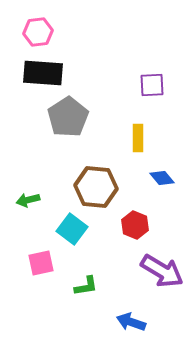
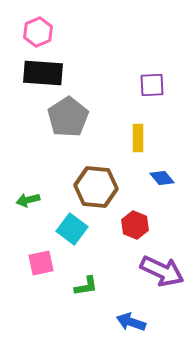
pink hexagon: rotated 16 degrees counterclockwise
purple arrow: rotated 6 degrees counterclockwise
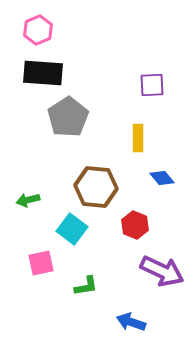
pink hexagon: moved 2 px up
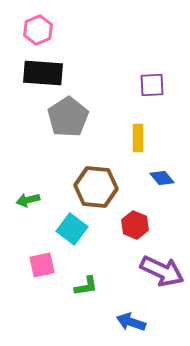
pink square: moved 1 px right, 2 px down
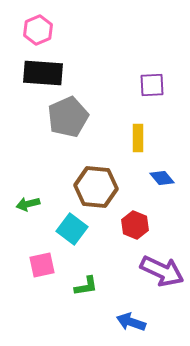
gray pentagon: rotated 9 degrees clockwise
green arrow: moved 4 px down
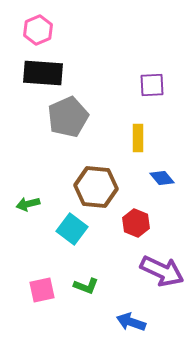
red hexagon: moved 1 px right, 2 px up
pink square: moved 25 px down
green L-shape: rotated 30 degrees clockwise
